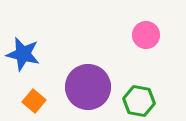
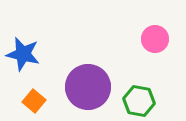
pink circle: moved 9 px right, 4 px down
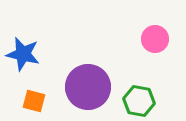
orange square: rotated 25 degrees counterclockwise
